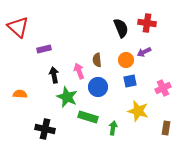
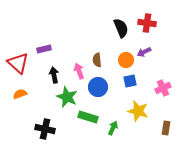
red triangle: moved 36 px down
orange semicircle: rotated 24 degrees counterclockwise
green arrow: rotated 16 degrees clockwise
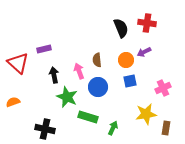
orange semicircle: moved 7 px left, 8 px down
yellow star: moved 8 px right, 3 px down; rotated 25 degrees counterclockwise
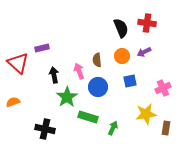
purple rectangle: moved 2 px left, 1 px up
orange circle: moved 4 px left, 4 px up
green star: rotated 15 degrees clockwise
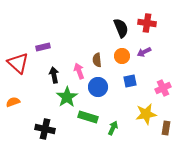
purple rectangle: moved 1 px right, 1 px up
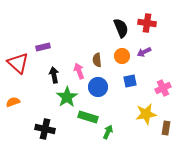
green arrow: moved 5 px left, 4 px down
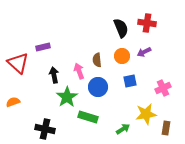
green arrow: moved 15 px right, 3 px up; rotated 32 degrees clockwise
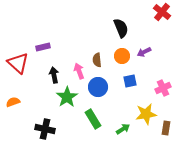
red cross: moved 15 px right, 11 px up; rotated 30 degrees clockwise
green rectangle: moved 5 px right, 2 px down; rotated 42 degrees clockwise
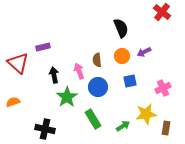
green arrow: moved 3 px up
